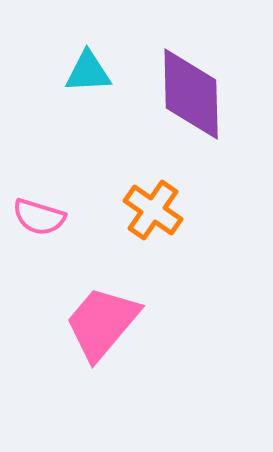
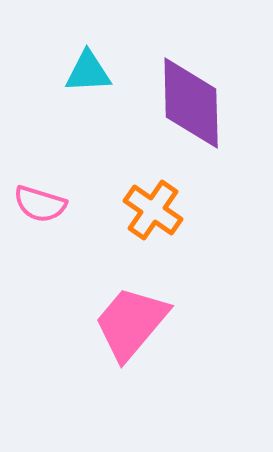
purple diamond: moved 9 px down
pink semicircle: moved 1 px right, 13 px up
pink trapezoid: moved 29 px right
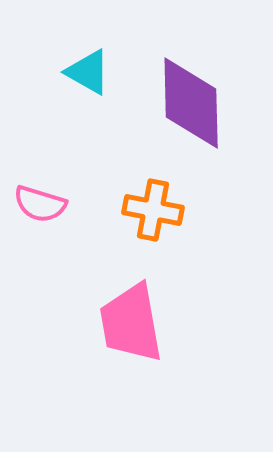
cyan triangle: rotated 33 degrees clockwise
orange cross: rotated 24 degrees counterclockwise
pink trapezoid: rotated 50 degrees counterclockwise
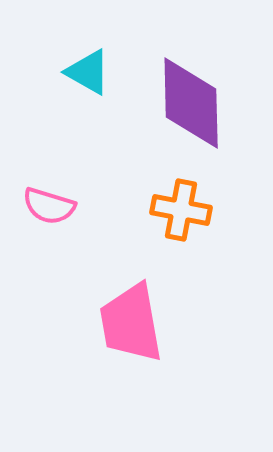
pink semicircle: moved 9 px right, 2 px down
orange cross: moved 28 px right
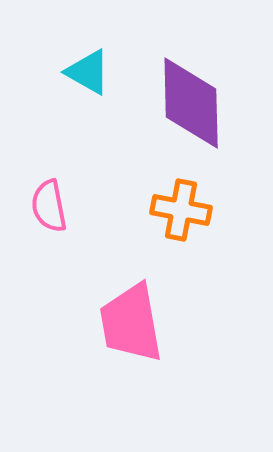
pink semicircle: rotated 62 degrees clockwise
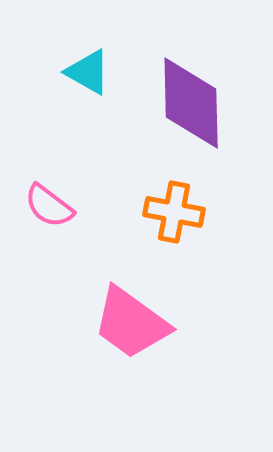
pink semicircle: rotated 42 degrees counterclockwise
orange cross: moved 7 px left, 2 px down
pink trapezoid: rotated 44 degrees counterclockwise
